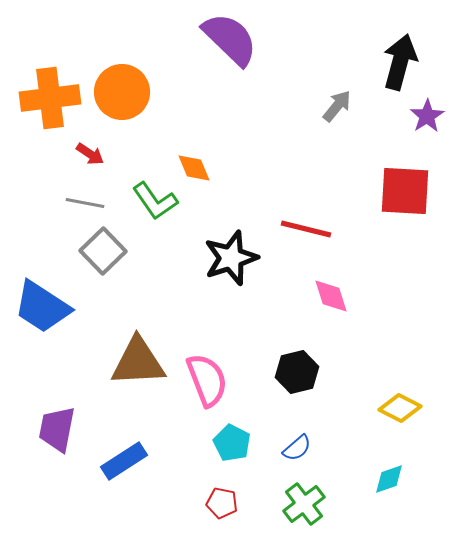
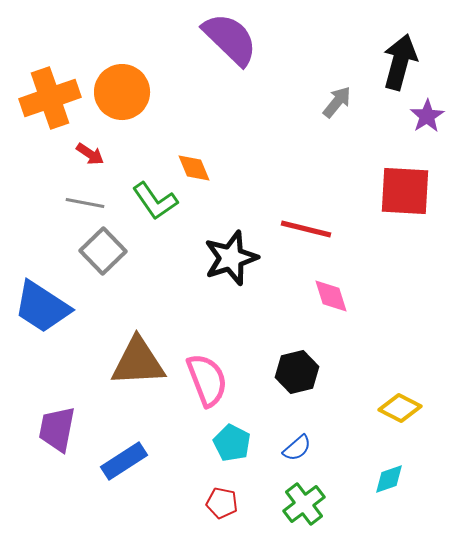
orange cross: rotated 12 degrees counterclockwise
gray arrow: moved 4 px up
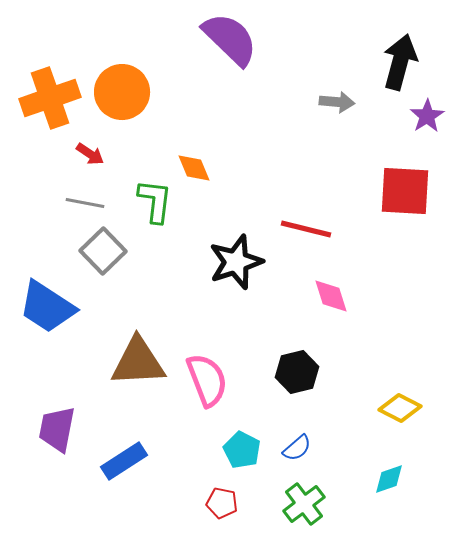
gray arrow: rotated 56 degrees clockwise
green L-shape: rotated 138 degrees counterclockwise
black star: moved 5 px right, 4 px down
blue trapezoid: moved 5 px right
cyan pentagon: moved 10 px right, 7 px down
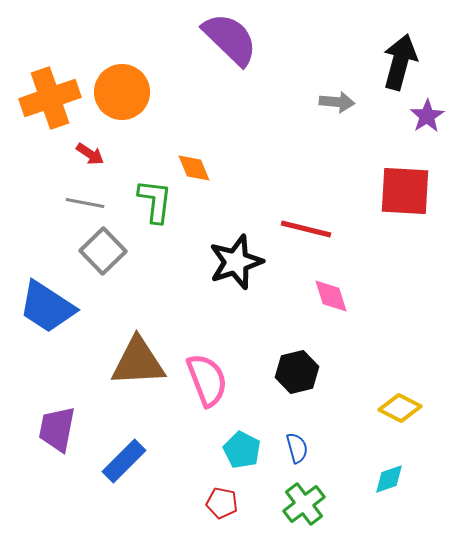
blue semicircle: rotated 64 degrees counterclockwise
blue rectangle: rotated 12 degrees counterclockwise
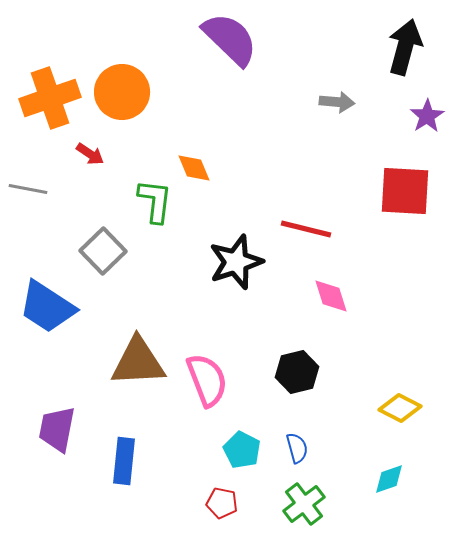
black arrow: moved 5 px right, 15 px up
gray line: moved 57 px left, 14 px up
blue rectangle: rotated 39 degrees counterclockwise
